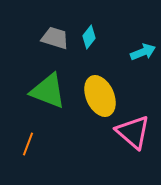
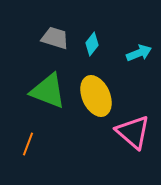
cyan diamond: moved 3 px right, 7 px down
cyan arrow: moved 4 px left, 1 px down
yellow ellipse: moved 4 px left
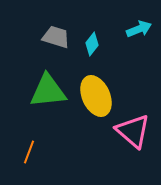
gray trapezoid: moved 1 px right, 1 px up
cyan arrow: moved 24 px up
green triangle: rotated 27 degrees counterclockwise
pink triangle: moved 1 px up
orange line: moved 1 px right, 8 px down
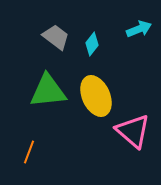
gray trapezoid: rotated 20 degrees clockwise
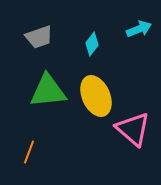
gray trapezoid: moved 17 px left; rotated 124 degrees clockwise
pink triangle: moved 2 px up
